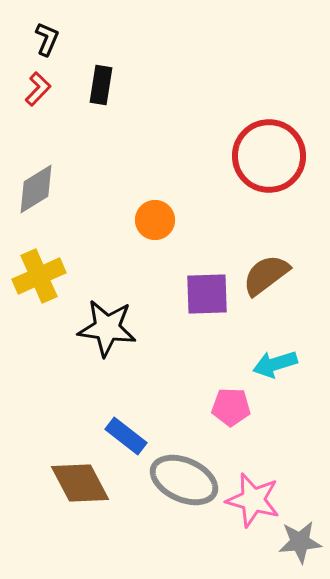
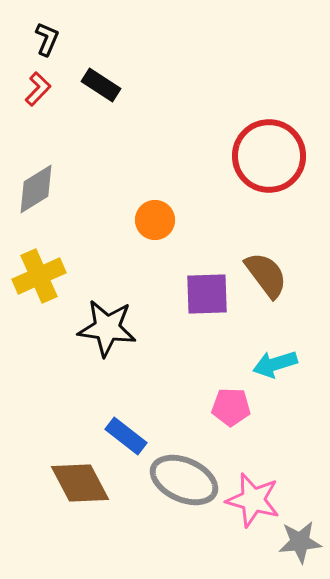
black rectangle: rotated 66 degrees counterclockwise
brown semicircle: rotated 90 degrees clockwise
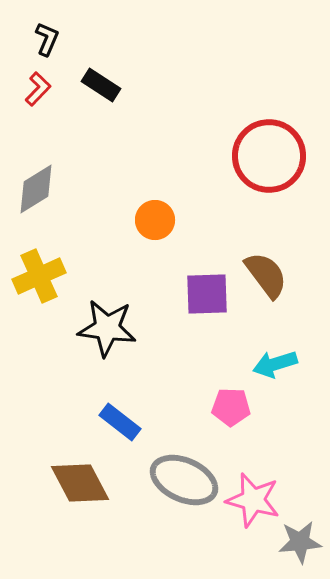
blue rectangle: moved 6 px left, 14 px up
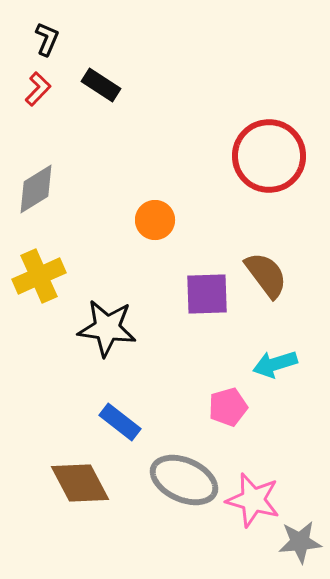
pink pentagon: moved 3 px left; rotated 18 degrees counterclockwise
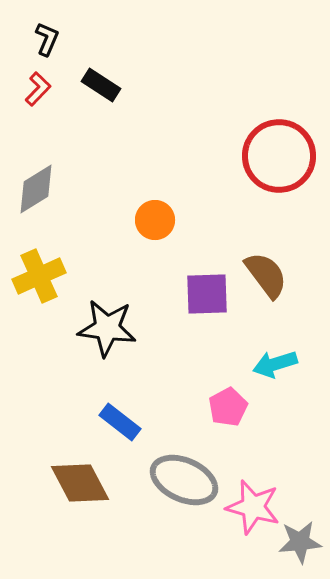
red circle: moved 10 px right
pink pentagon: rotated 12 degrees counterclockwise
pink star: moved 7 px down
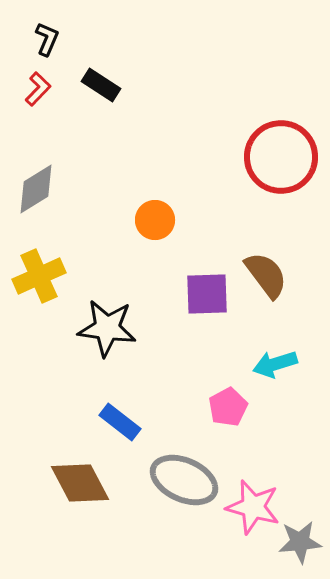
red circle: moved 2 px right, 1 px down
